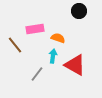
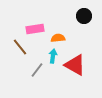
black circle: moved 5 px right, 5 px down
orange semicircle: rotated 24 degrees counterclockwise
brown line: moved 5 px right, 2 px down
gray line: moved 4 px up
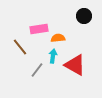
pink rectangle: moved 4 px right
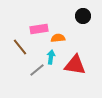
black circle: moved 1 px left
cyan arrow: moved 2 px left, 1 px down
red triangle: rotated 20 degrees counterclockwise
gray line: rotated 14 degrees clockwise
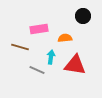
orange semicircle: moved 7 px right
brown line: rotated 36 degrees counterclockwise
gray line: rotated 63 degrees clockwise
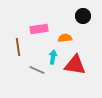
brown line: moved 2 px left; rotated 66 degrees clockwise
cyan arrow: moved 2 px right
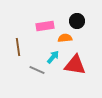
black circle: moved 6 px left, 5 px down
pink rectangle: moved 6 px right, 3 px up
cyan arrow: rotated 32 degrees clockwise
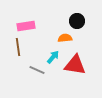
pink rectangle: moved 19 px left
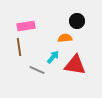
brown line: moved 1 px right
